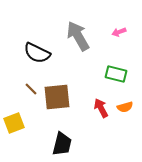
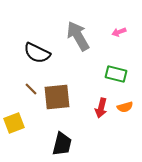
red arrow: rotated 138 degrees counterclockwise
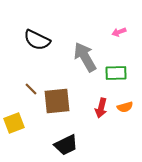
gray arrow: moved 7 px right, 21 px down
black semicircle: moved 13 px up
green rectangle: moved 1 px up; rotated 15 degrees counterclockwise
brown square: moved 4 px down
black trapezoid: moved 4 px right, 1 px down; rotated 50 degrees clockwise
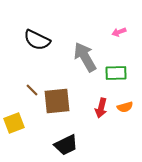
brown line: moved 1 px right, 1 px down
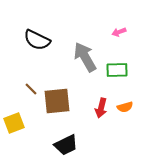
green rectangle: moved 1 px right, 3 px up
brown line: moved 1 px left, 1 px up
